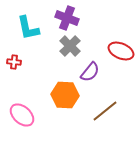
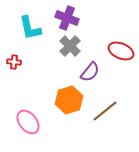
cyan L-shape: moved 2 px right
orange hexagon: moved 4 px right, 5 px down; rotated 20 degrees counterclockwise
pink ellipse: moved 6 px right, 7 px down; rotated 10 degrees clockwise
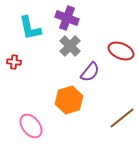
brown line: moved 17 px right, 7 px down
pink ellipse: moved 3 px right, 4 px down
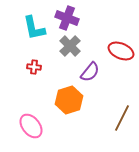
cyan L-shape: moved 4 px right
red cross: moved 20 px right, 5 px down
brown line: rotated 24 degrees counterclockwise
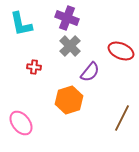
cyan L-shape: moved 13 px left, 4 px up
pink ellipse: moved 10 px left, 3 px up
